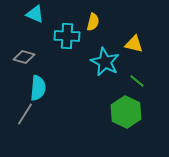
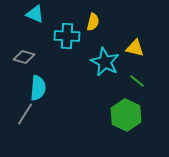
yellow triangle: moved 1 px right, 4 px down
green hexagon: moved 3 px down
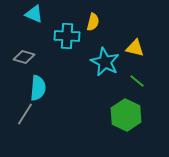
cyan triangle: moved 1 px left
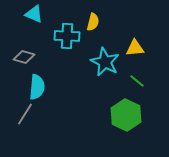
yellow triangle: rotated 18 degrees counterclockwise
cyan semicircle: moved 1 px left, 1 px up
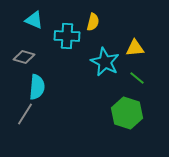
cyan triangle: moved 6 px down
green line: moved 3 px up
green hexagon: moved 1 px right, 2 px up; rotated 8 degrees counterclockwise
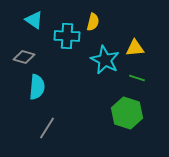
cyan triangle: rotated 12 degrees clockwise
cyan star: moved 2 px up
green line: rotated 21 degrees counterclockwise
gray line: moved 22 px right, 14 px down
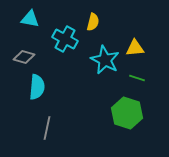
cyan triangle: moved 4 px left, 1 px up; rotated 24 degrees counterclockwise
cyan cross: moved 2 px left, 3 px down; rotated 25 degrees clockwise
gray line: rotated 20 degrees counterclockwise
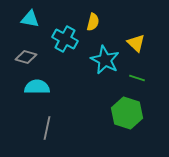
yellow triangle: moved 1 px right, 5 px up; rotated 48 degrees clockwise
gray diamond: moved 2 px right
cyan semicircle: rotated 95 degrees counterclockwise
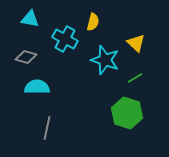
cyan star: rotated 8 degrees counterclockwise
green line: moved 2 px left; rotated 49 degrees counterclockwise
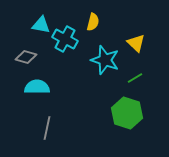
cyan triangle: moved 11 px right, 6 px down
